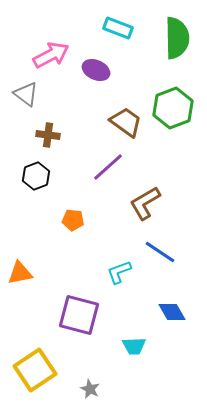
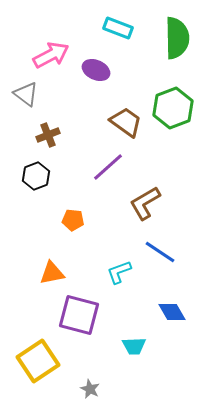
brown cross: rotated 30 degrees counterclockwise
orange triangle: moved 32 px right
yellow square: moved 3 px right, 9 px up
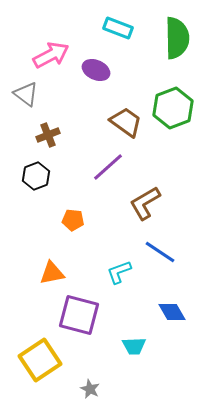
yellow square: moved 2 px right, 1 px up
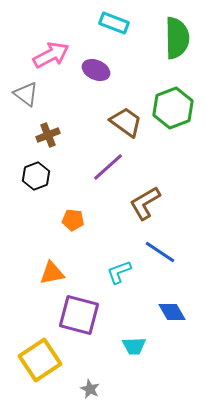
cyan rectangle: moved 4 px left, 5 px up
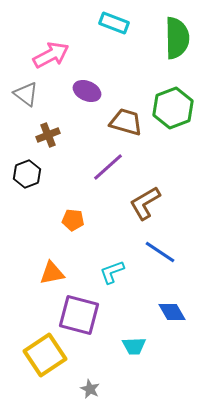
purple ellipse: moved 9 px left, 21 px down
brown trapezoid: rotated 20 degrees counterclockwise
black hexagon: moved 9 px left, 2 px up
cyan L-shape: moved 7 px left
yellow square: moved 5 px right, 5 px up
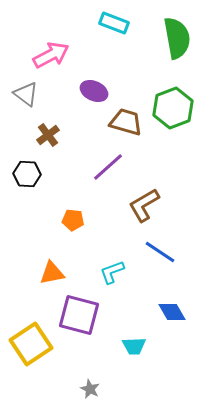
green semicircle: rotated 9 degrees counterclockwise
purple ellipse: moved 7 px right
brown cross: rotated 15 degrees counterclockwise
black hexagon: rotated 24 degrees clockwise
brown L-shape: moved 1 px left, 2 px down
yellow square: moved 14 px left, 11 px up
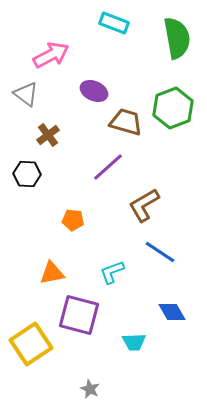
cyan trapezoid: moved 4 px up
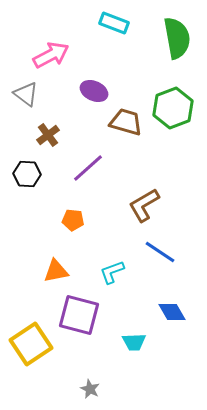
purple line: moved 20 px left, 1 px down
orange triangle: moved 4 px right, 2 px up
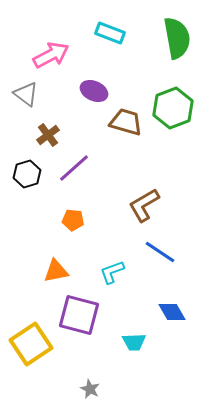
cyan rectangle: moved 4 px left, 10 px down
purple line: moved 14 px left
black hexagon: rotated 20 degrees counterclockwise
